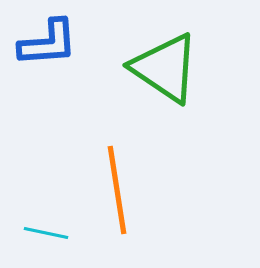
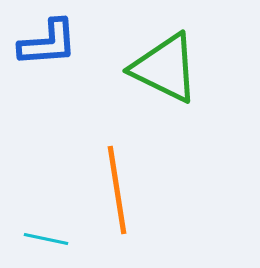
green triangle: rotated 8 degrees counterclockwise
cyan line: moved 6 px down
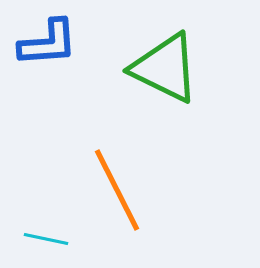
orange line: rotated 18 degrees counterclockwise
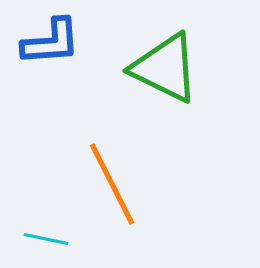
blue L-shape: moved 3 px right, 1 px up
orange line: moved 5 px left, 6 px up
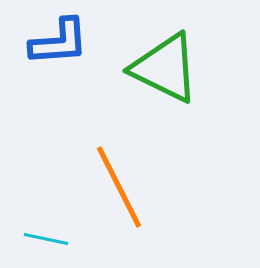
blue L-shape: moved 8 px right
orange line: moved 7 px right, 3 px down
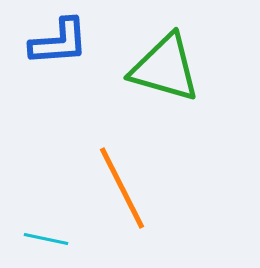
green triangle: rotated 10 degrees counterclockwise
orange line: moved 3 px right, 1 px down
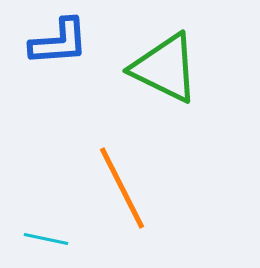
green triangle: rotated 10 degrees clockwise
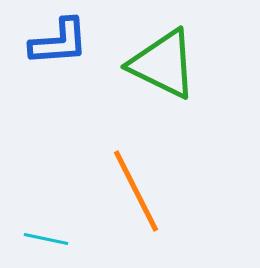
green triangle: moved 2 px left, 4 px up
orange line: moved 14 px right, 3 px down
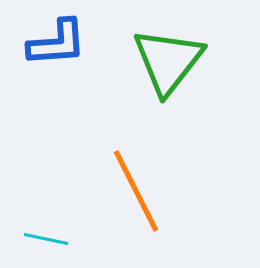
blue L-shape: moved 2 px left, 1 px down
green triangle: moved 5 px right, 3 px up; rotated 42 degrees clockwise
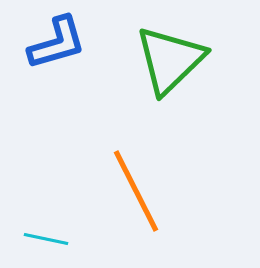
blue L-shape: rotated 12 degrees counterclockwise
green triangle: moved 2 px right, 1 px up; rotated 8 degrees clockwise
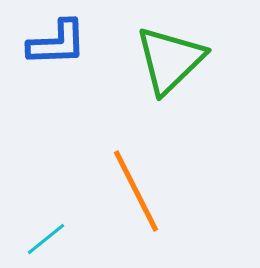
blue L-shape: rotated 14 degrees clockwise
cyan line: rotated 51 degrees counterclockwise
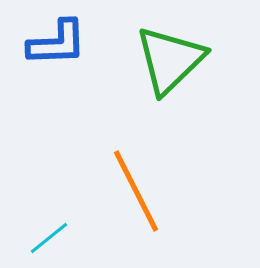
cyan line: moved 3 px right, 1 px up
